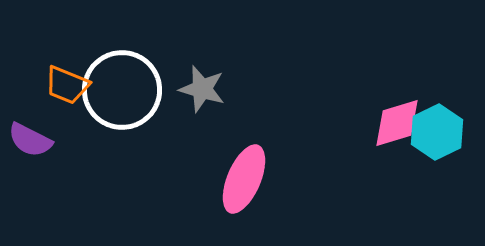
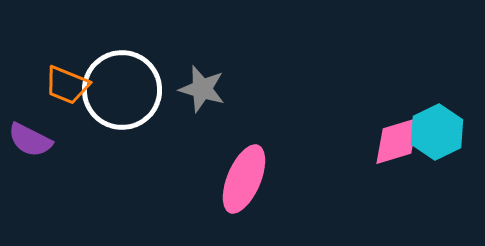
pink diamond: moved 18 px down
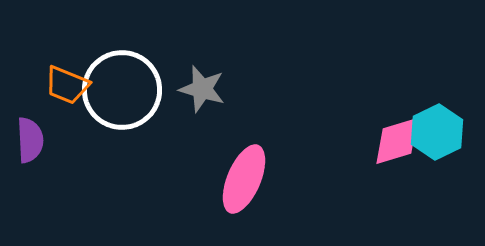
purple semicircle: rotated 120 degrees counterclockwise
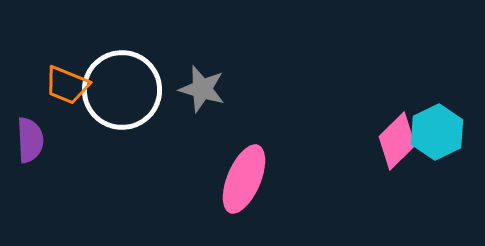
pink diamond: rotated 28 degrees counterclockwise
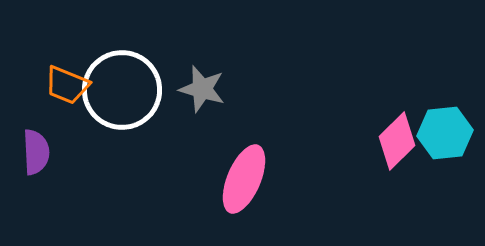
cyan hexagon: moved 8 px right, 1 px down; rotated 20 degrees clockwise
purple semicircle: moved 6 px right, 12 px down
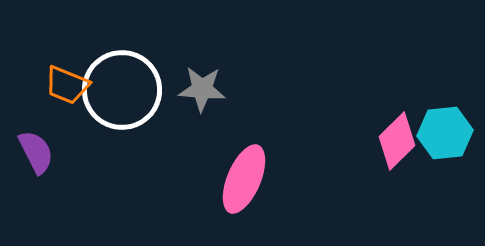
gray star: rotated 12 degrees counterclockwise
purple semicircle: rotated 24 degrees counterclockwise
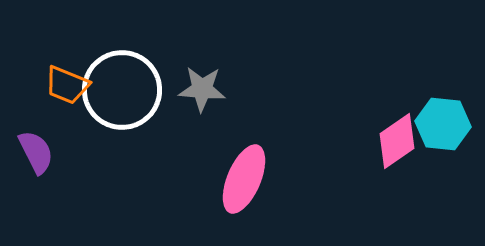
cyan hexagon: moved 2 px left, 9 px up; rotated 12 degrees clockwise
pink diamond: rotated 10 degrees clockwise
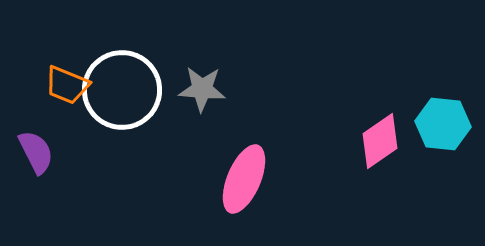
pink diamond: moved 17 px left
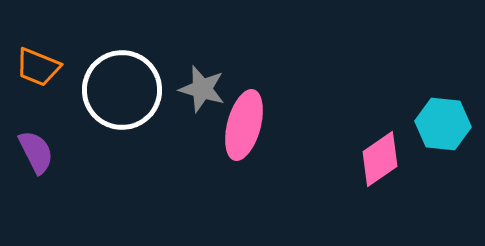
orange trapezoid: moved 29 px left, 18 px up
gray star: rotated 12 degrees clockwise
pink diamond: moved 18 px down
pink ellipse: moved 54 px up; rotated 8 degrees counterclockwise
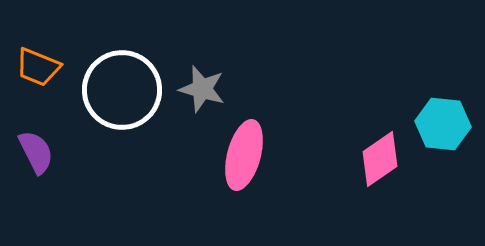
pink ellipse: moved 30 px down
